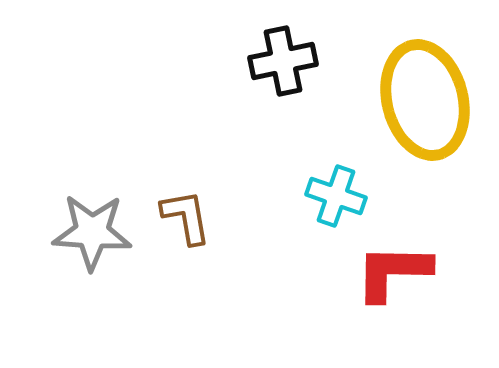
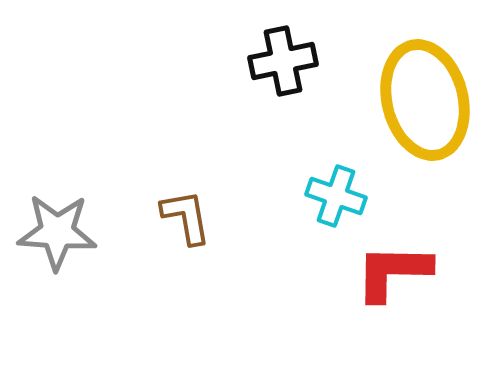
gray star: moved 35 px left
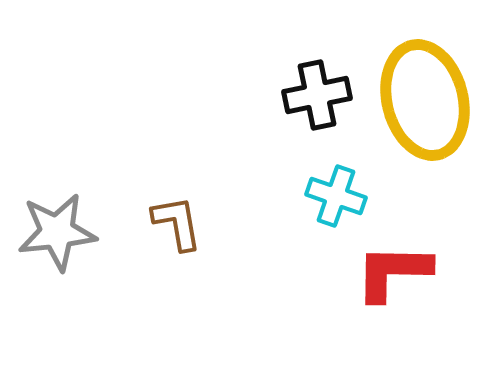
black cross: moved 34 px right, 34 px down
brown L-shape: moved 9 px left, 6 px down
gray star: rotated 10 degrees counterclockwise
